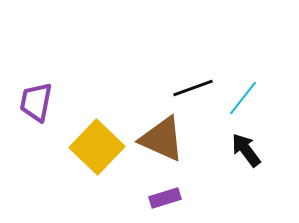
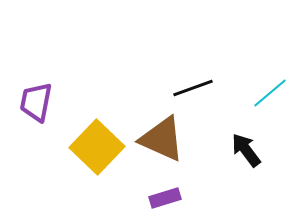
cyan line: moved 27 px right, 5 px up; rotated 12 degrees clockwise
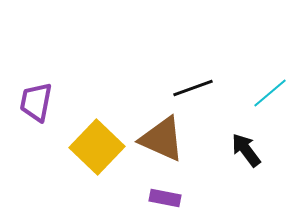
purple rectangle: rotated 28 degrees clockwise
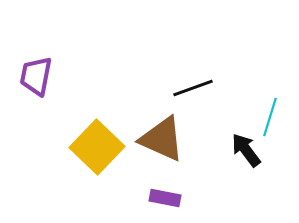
cyan line: moved 24 px down; rotated 33 degrees counterclockwise
purple trapezoid: moved 26 px up
